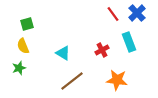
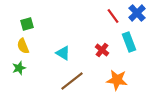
red line: moved 2 px down
red cross: rotated 24 degrees counterclockwise
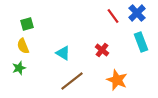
cyan rectangle: moved 12 px right
orange star: rotated 15 degrees clockwise
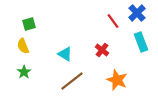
red line: moved 5 px down
green square: moved 2 px right
cyan triangle: moved 2 px right, 1 px down
green star: moved 5 px right, 4 px down; rotated 16 degrees counterclockwise
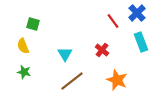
green square: moved 4 px right; rotated 32 degrees clockwise
cyan triangle: rotated 28 degrees clockwise
green star: rotated 24 degrees counterclockwise
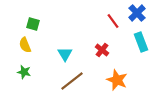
yellow semicircle: moved 2 px right, 1 px up
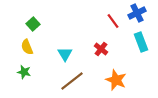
blue cross: rotated 18 degrees clockwise
green square: rotated 32 degrees clockwise
yellow semicircle: moved 2 px right, 2 px down
red cross: moved 1 px left, 1 px up
orange star: moved 1 px left
